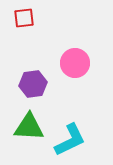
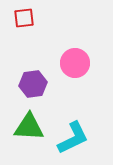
cyan L-shape: moved 3 px right, 2 px up
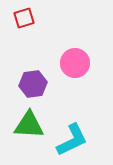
red square: rotated 10 degrees counterclockwise
green triangle: moved 2 px up
cyan L-shape: moved 1 px left, 2 px down
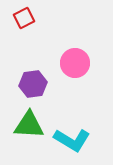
red square: rotated 10 degrees counterclockwise
cyan L-shape: rotated 57 degrees clockwise
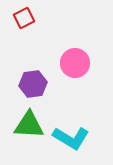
cyan L-shape: moved 1 px left, 2 px up
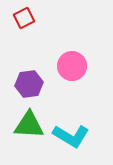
pink circle: moved 3 px left, 3 px down
purple hexagon: moved 4 px left
cyan L-shape: moved 2 px up
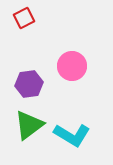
green triangle: rotated 40 degrees counterclockwise
cyan L-shape: moved 1 px right, 1 px up
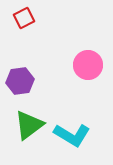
pink circle: moved 16 px right, 1 px up
purple hexagon: moved 9 px left, 3 px up
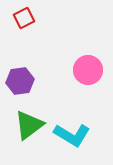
pink circle: moved 5 px down
